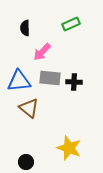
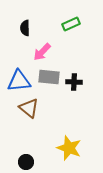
gray rectangle: moved 1 px left, 1 px up
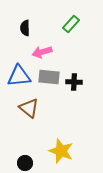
green rectangle: rotated 24 degrees counterclockwise
pink arrow: rotated 30 degrees clockwise
blue triangle: moved 5 px up
yellow star: moved 8 px left, 3 px down
black circle: moved 1 px left, 1 px down
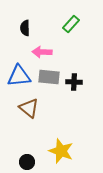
pink arrow: rotated 18 degrees clockwise
black circle: moved 2 px right, 1 px up
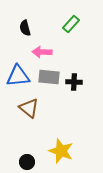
black semicircle: rotated 14 degrees counterclockwise
blue triangle: moved 1 px left
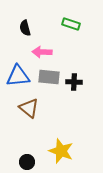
green rectangle: rotated 66 degrees clockwise
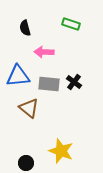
pink arrow: moved 2 px right
gray rectangle: moved 7 px down
black cross: rotated 35 degrees clockwise
black circle: moved 1 px left, 1 px down
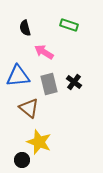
green rectangle: moved 2 px left, 1 px down
pink arrow: rotated 30 degrees clockwise
gray rectangle: rotated 70 degrees clockwise
yellow star: moved 22 px left, 9 px up
black circle: moved 4 px left, 3 px up
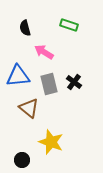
yellow star: moved 12 px right
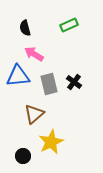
green rectangle: rotated 42 degrees counterclockwise
pink arrow: moved 10 px left, 2 px down
brown triangle: moved 5 px right, 6 px down; rotated 40 degrees clockwise
yellow star: rotated 25 degrees clockwise
black circle: moved 1 px right, 4 px up
